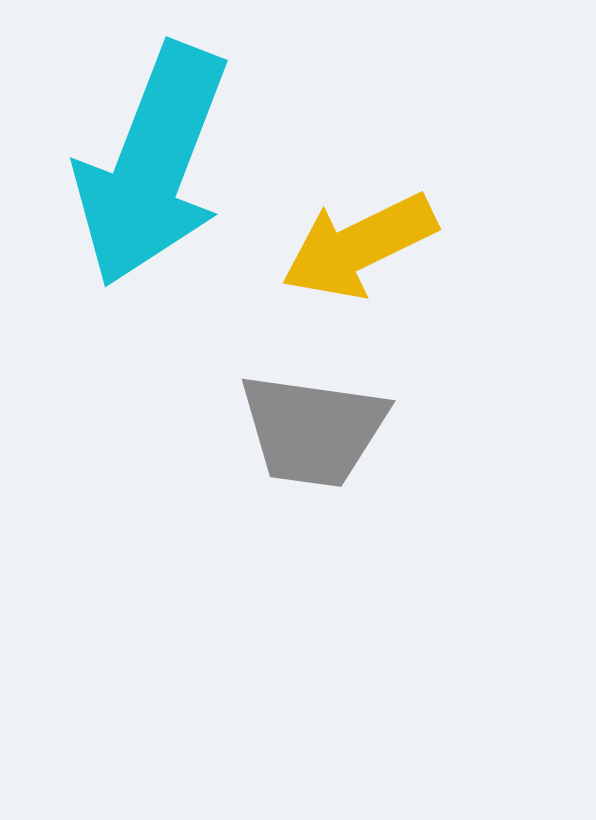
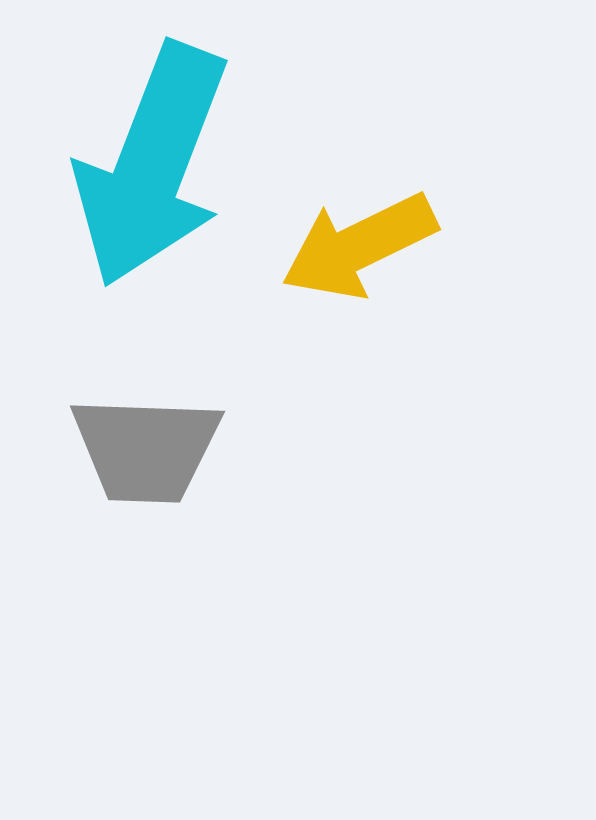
gray trapezoid: moved 167 px left, 19 px down; rotated 6 degrees counterclockwise
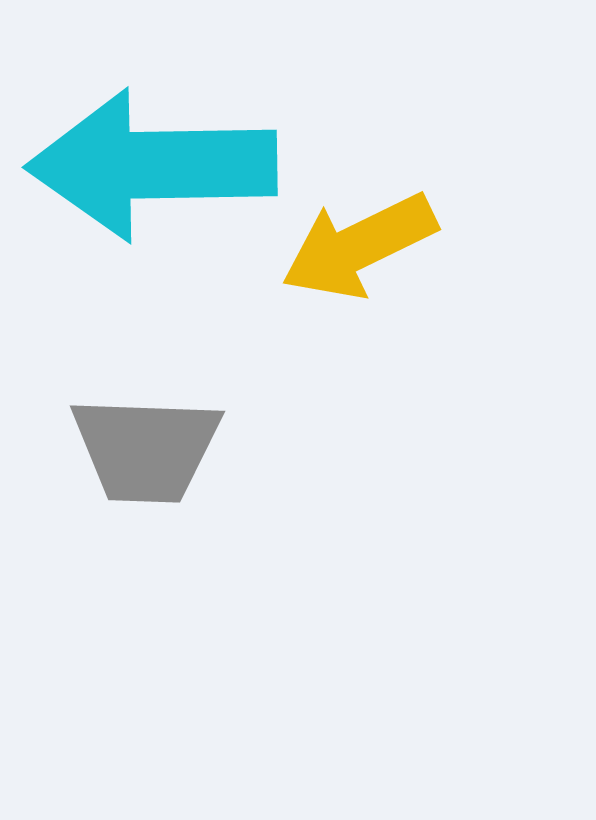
cyan arrow: rotated 68 degrees clockwise
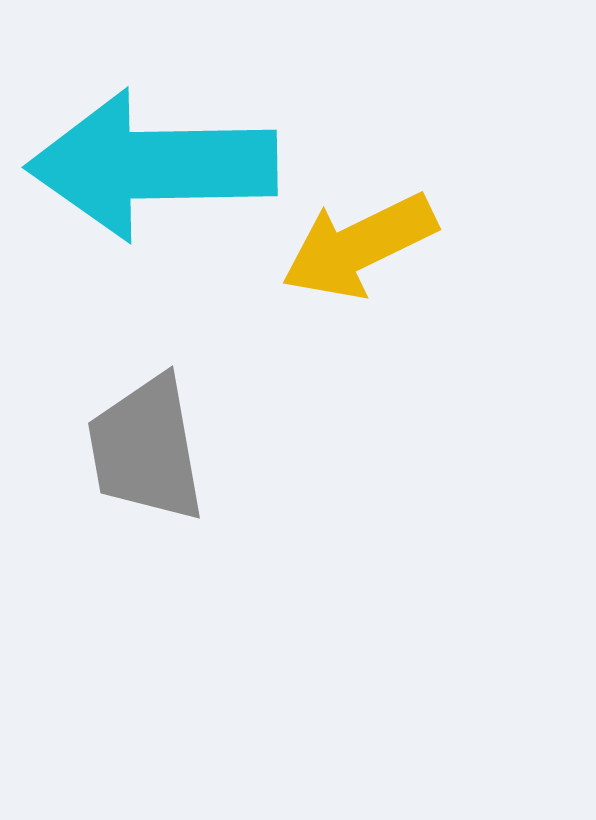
gray trapezoid: rotated 78 degrees clockwise
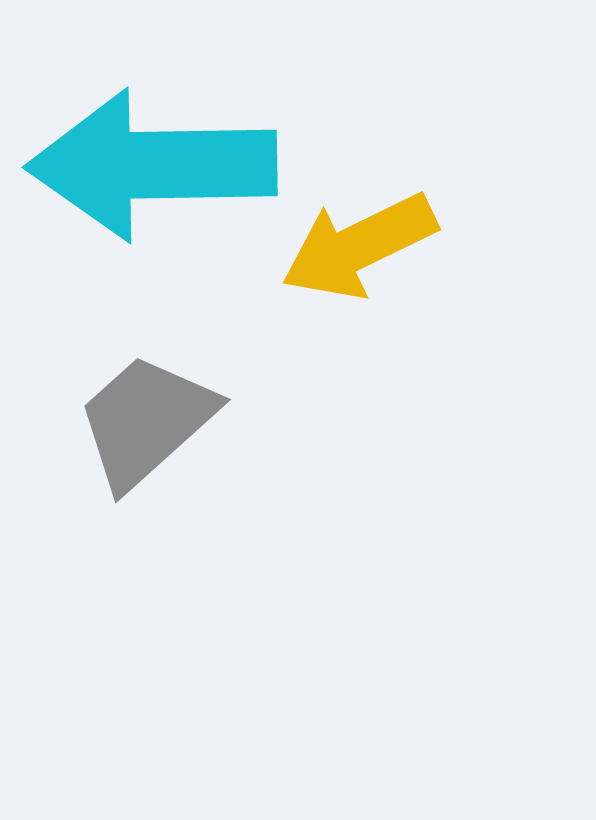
gray trapezoid: moved 28 px up; rotated 58 degrees clockwise
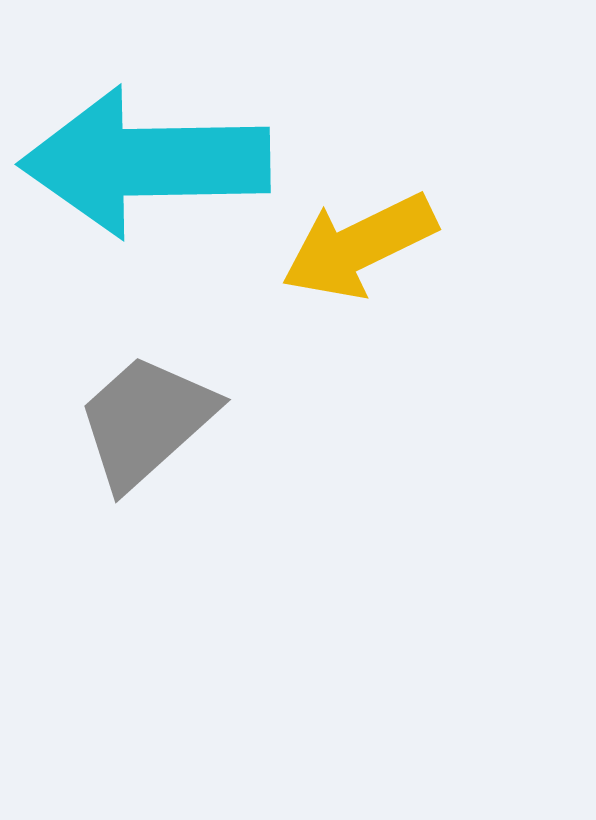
cyan arrow: moved 7 px left, 3 px up
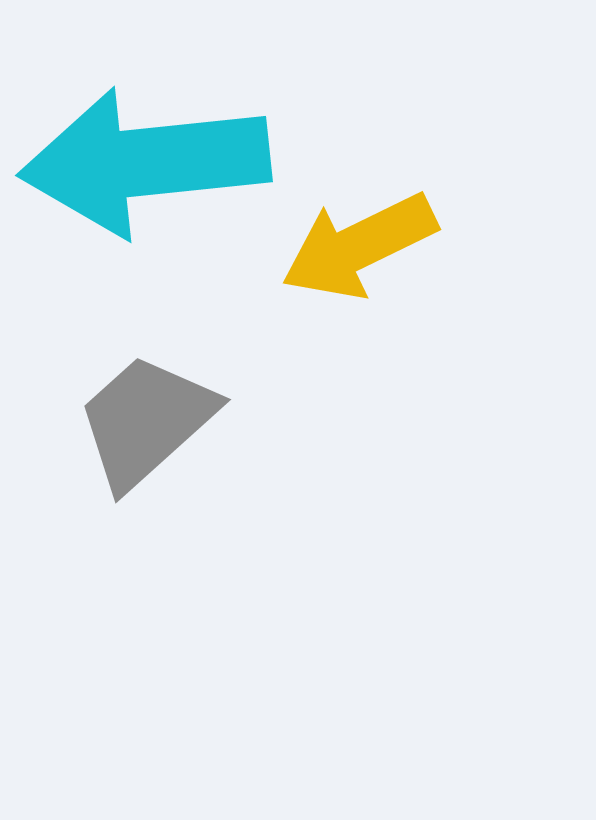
cyan arrow: rotated 5 degrees counterclockwise
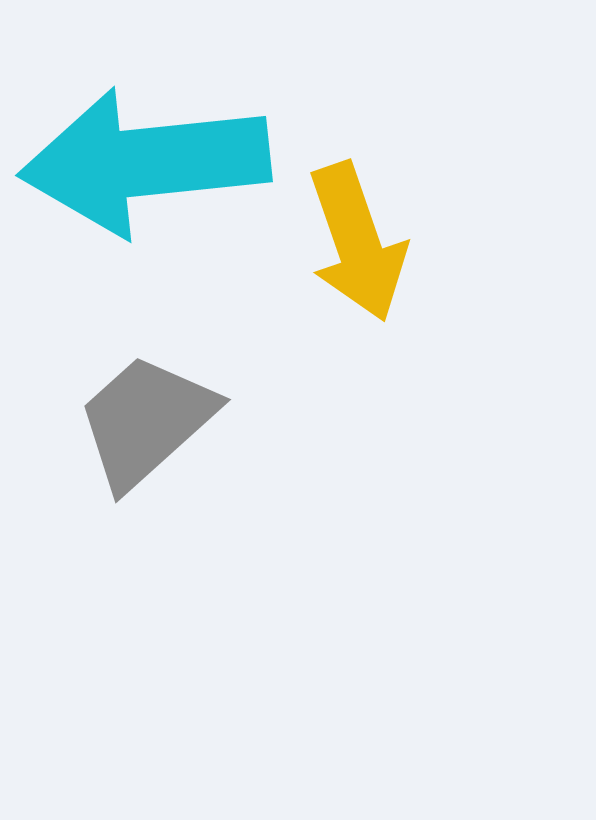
yellow arrow: moved 2 px left, 4 px up; rotated 83 degrees counterclockwise
